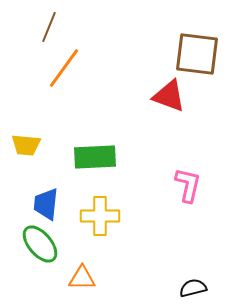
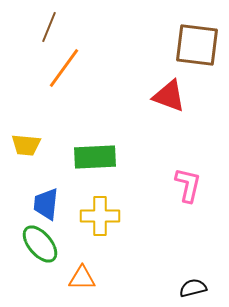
brown square: moved 9 px up
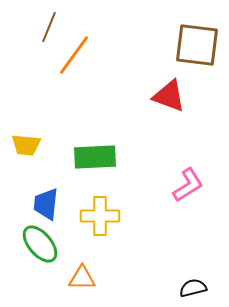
orange line: moved 10 px right, 13 px up
pink L-shape: rotated 45 degrees clockwise
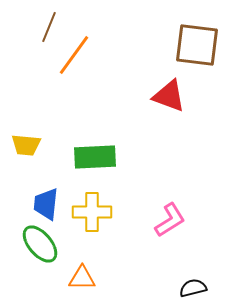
pink L-shape: moved 18 px left, 35 px down
yellow cross: moved 8 px left, 4 px up
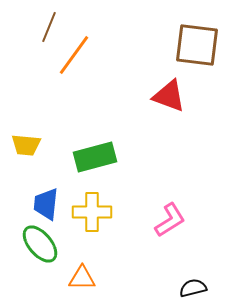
green rectangle: rotated 12 degrees counterclockwise
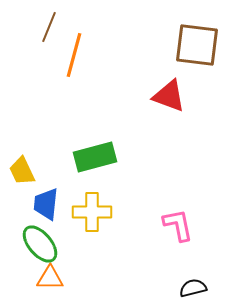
orange line: rotated 21 degrees counterclockwise
yellow trapezoid: moved 4 px left, 26 px down; rotated 60 degrees clockwise
pink L-shape: moved 8 px right, 5 px down; rotated 69 degrees counterclockwise
orange triangle: moved 32 px left
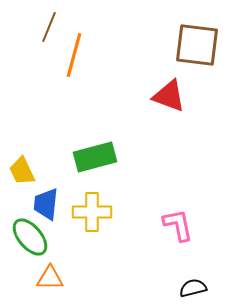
green ellipse: moved 10 px left, 7 px up
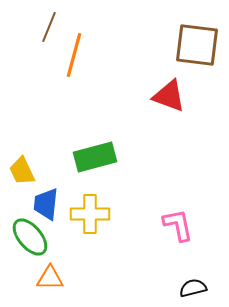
yellow cross: moved 2 px left, 2 px down
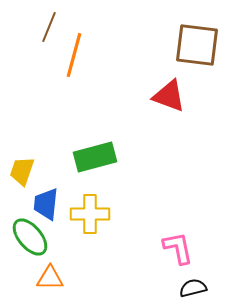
yellow trapezoid: rotated 44 degrees clockwise
pink L-shape: moved 23 px down
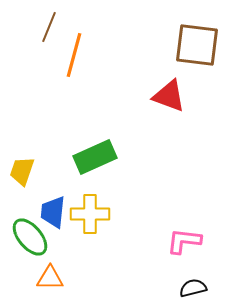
green rectangle: rotated 9 degrees counterclockwise
blue trapezoid: moved 7 px right, 8 px down
pink L-shape: moved 6 px right, 7 px up; rotated 72 degrees counterclockwise
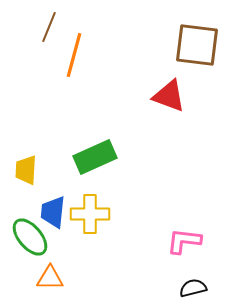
yellow trapezoid: moved 4 px right, 1 px up; rotated 16 degrees counterclockwise
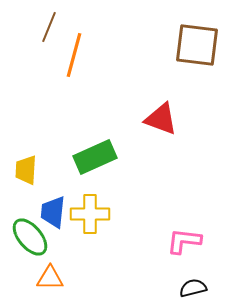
red triangle: moved 8 px left, 23 px down
